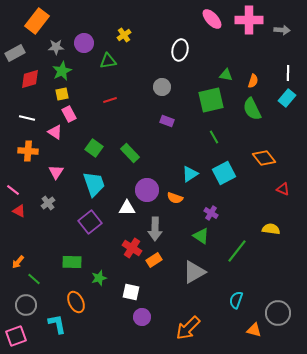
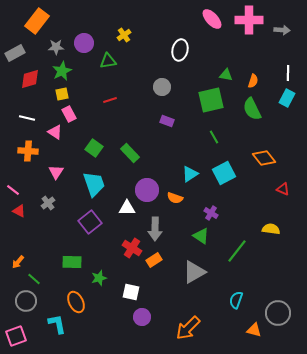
cyan rectangle at (287, 98): rotated 12 degrees counterclockwise
gray circle at (26, 305): moved 4 px up
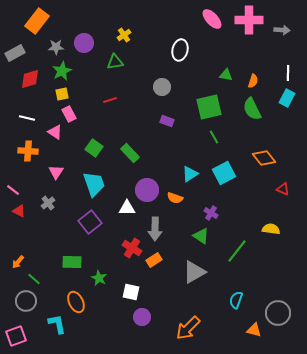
green triangle at (108, 61): moved 7 px right, 1 px down
green square at (211, 100): moved 2 px left, 7 px down
green star at (99, 278): rotated 28 degrees counterclockwise
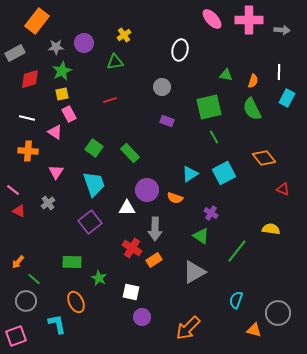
white line at (288, 73): moved 9 px left, 1 px up
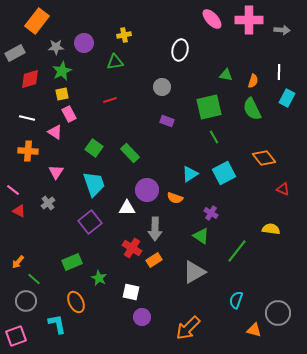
yellow cross at (124, 35): rotated 24 degrees clockwise
green rectangle at (72, 262): rotated 24 degrees counterclockwise
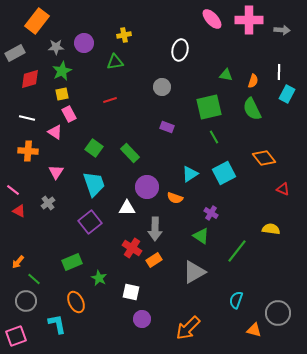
cyan rectangle at (287, 98): moved 4 px up
purple rectangle at (167, 121): moved 6 px down
purple circle at (147, 190): moved 3 px up
purple circle at (142, 317): moved 2 px down
